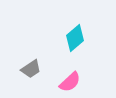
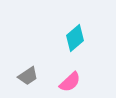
gray trapezoid: moved 3 px left, 7 px down
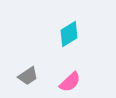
cyan diamond: moved 6 px left, 4 px up; rotated 8 degrees clockwise
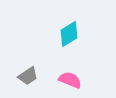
pink semicircle: moved 2 px up; rotated 115 degrees counterclockwise
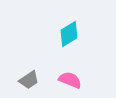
gray trapezoid: moved 1 px right, 4 px down
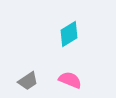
gray trapezoid: moved 1 px left, 1 px down
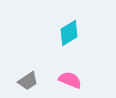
cyan diamond: moved 1 px up
